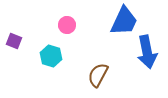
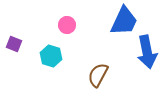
purple square: moved 3 px down
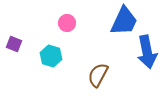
pink circle: moved 2 px up
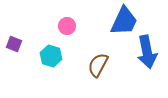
pink circle: moved 3 px down
brown semicircle: moved 10 px up
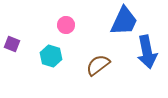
pink circle: moved 1 px left, 1 px up
purple square: moved 2 px left
brown semicircle: rotated 25 degrees clockwise
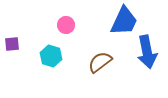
purple square: rotated 28 degrees counterclockwise
brown semicircle: moved 2 px right, 3 px up
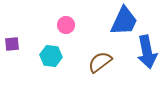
cyan hexagon: rotated 10 degrees counterclockwise
